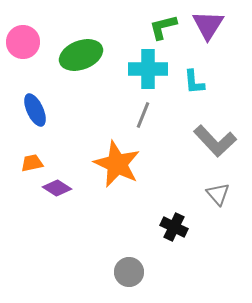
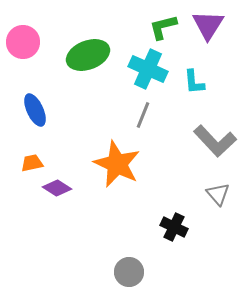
green ellipse: moved 7 px right
cyan cross: rotated 24 degrees clockwise
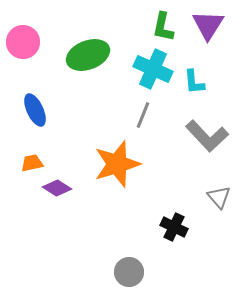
green L-shape: rotated 64 degrees counterclockwise
cyan cross: moved 5 px right
gray L-shape: moved 8 px left, 5 px up
orange star: rotated 30 degrees clockwise
gray triangle: moved 1 px right, 3 px down
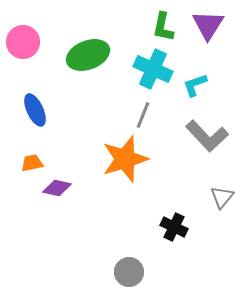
cyan L-shape: moved 1 px right, 3 px down; rotated 76 degrees clockwise
orange star: moved 8 px right, 5 px up
purple diamond: rotated 20 degrees counterclockwise
gray triangle: moved 3 px right; rotated 20 degrees clockwise
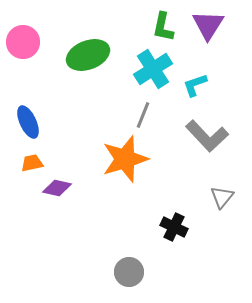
cyan cross: rotated 33 degrees clockwise
blue ellipse: moved 7 px left, 12 px down
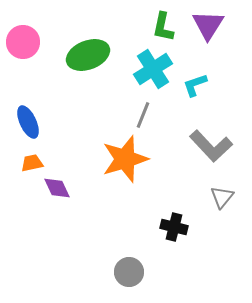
gray L-shape: moved 4 px right, 10 px down
purple diamond: rotated 52 degrees clockwise
black cross: rotated 12 degrees counterclockwise
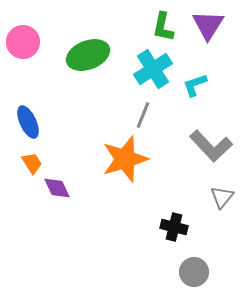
orange trapezoid: rotated 70 degrees clockwise
gray circle: moved 65 px right
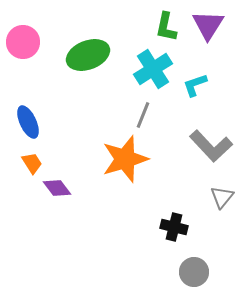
green L-shape: moved 3 px right
purple diamond: rotated 12 degrees counterclockwise
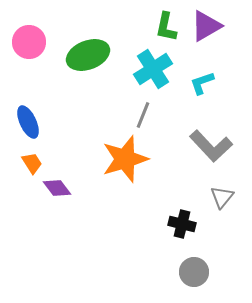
purple triangle: moved 2 px left, 1 px down; rotated 28 degrees clockwise
pink circle: moved 6 px right
cyan L-shape: moved 7 px right, 2 px up
black cross: moved 8 px right, 3 px up
